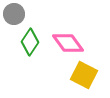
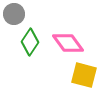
yellow square: rotated 12 degrees counterclockwise
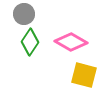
gray circle: moved 10 px right
pink diamond: moved 3 px right, 1 px up; rotated 24 degrees counterclockwise
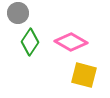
gray circle: moved 6 px left, 1 px up
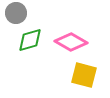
gray circle: moved 2 px left
green diamond: moved 2 px up; rotated 40 degrees clockwise
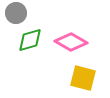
yellow square: moved 1 px left, 3 px down
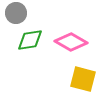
green diamond: rotated 8 degrees clockwise
yellow square: moved 1 px down
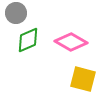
green diamond: moved 2 px left; rotated 16 degrees counterclockwise
